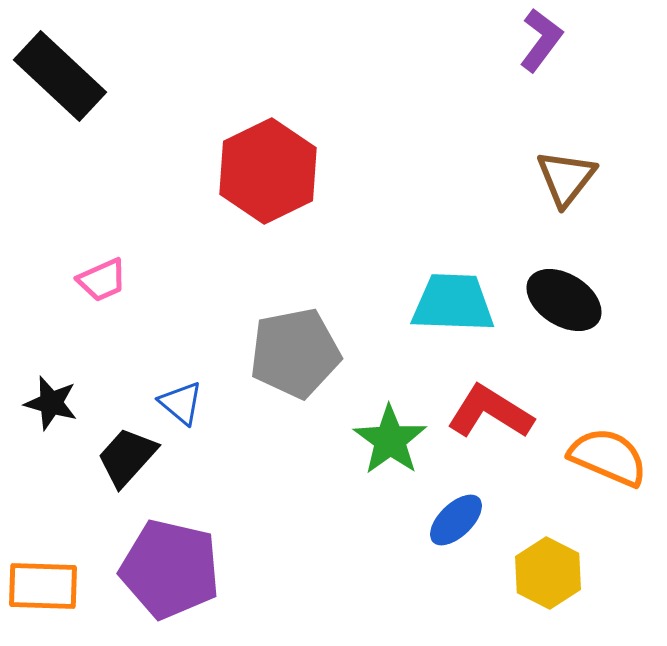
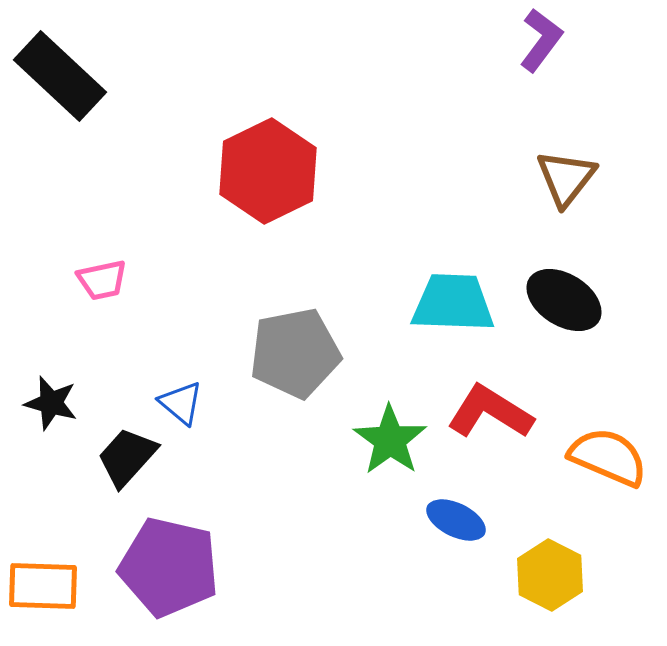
pink trapezoid: rotated 12 degrees clockwise
blue ellipse: rotated 70 degrees clockwise
purple pentagon: moved 1 px left, 2 px up
yellow hexagon: moved 2 px right, 2 px down
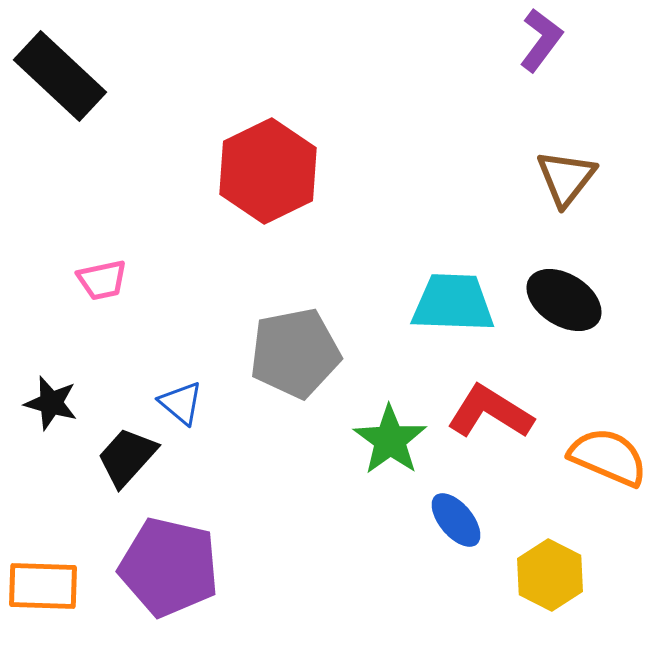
blue ellipse: rotated 24 degrees clockwise
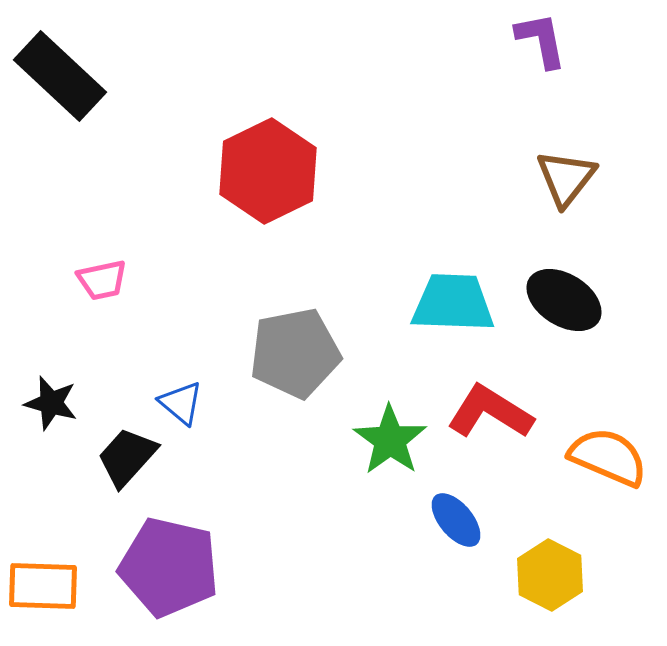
purple L-shape: rotated 48 degrees counterclockwise
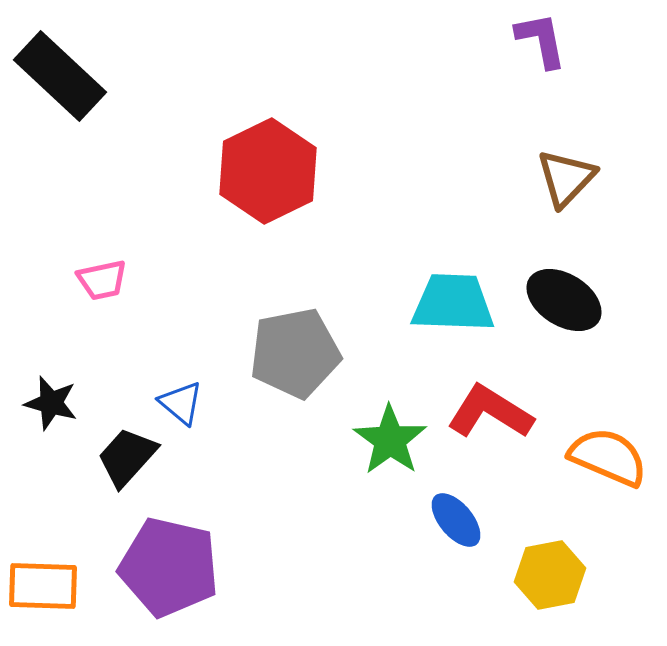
brown triangle: rotated 6 degrees clockwise
yellow hexagon: rotated 22 degrees clockwise
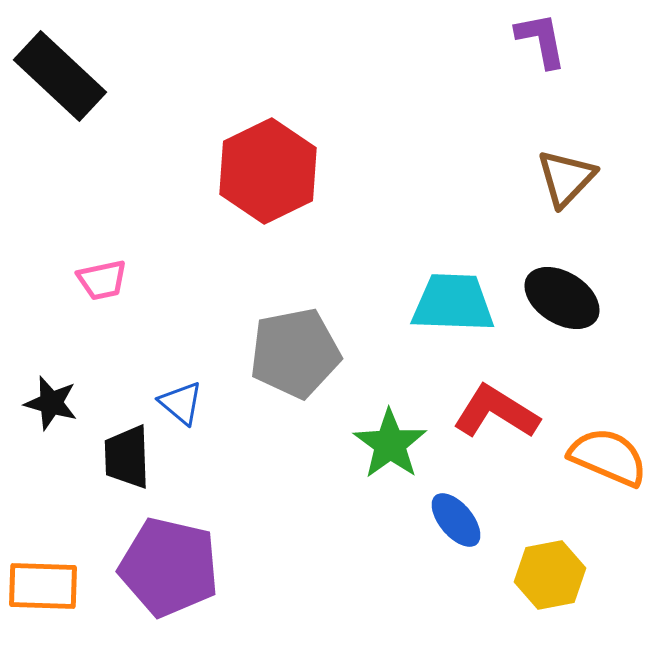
black ellipse: moved 2 px left, 2 px up
red L-shape: moved 6 px right
green star: moved 4 px down
black trapezoid: rotated 44 degrees counterclockwise
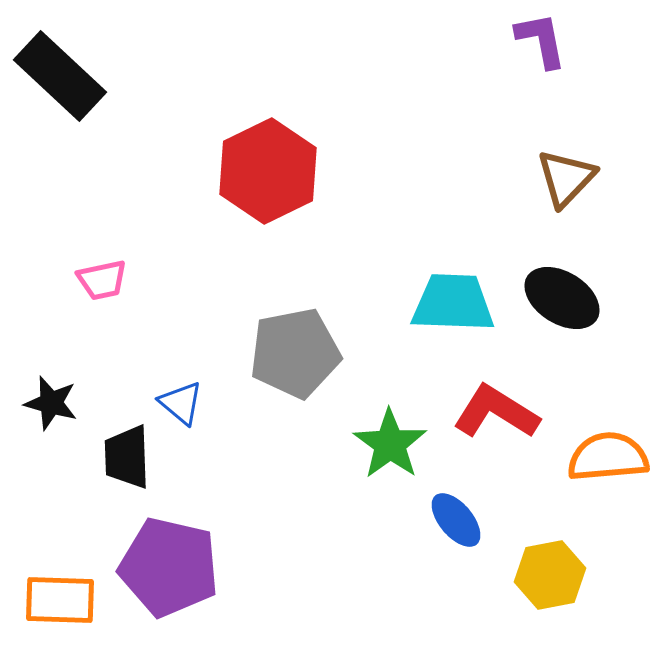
orange semicircle: rotated 28 degrees counterclockwise
orange rectangle: moved 17 px right, 14 px down
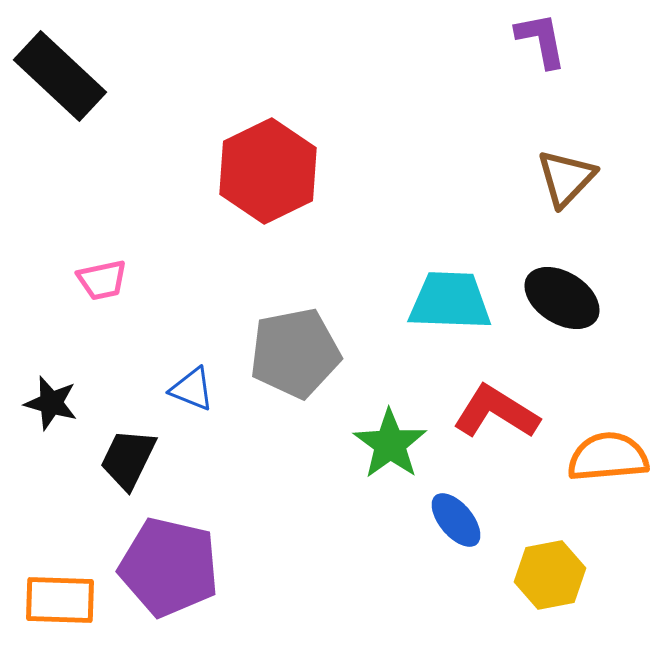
cyan trapezoid: moved 3 px left, 2 px up
blue triangle: moved 11 px right, 14 px up; rotated 18 degrees counterclockwise
black trapezoid: moved 1 px right, 2 px down; rotated 28 degrees clockwise
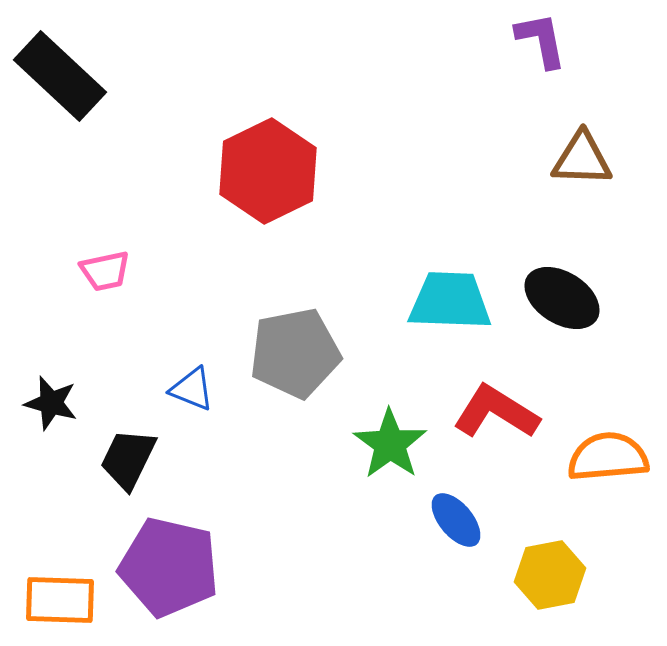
brown triangle: moved 16 px right, 19 px up; rotated 48 degrees clockwise
pink trapezoid: moved 3 px right, 9 px up
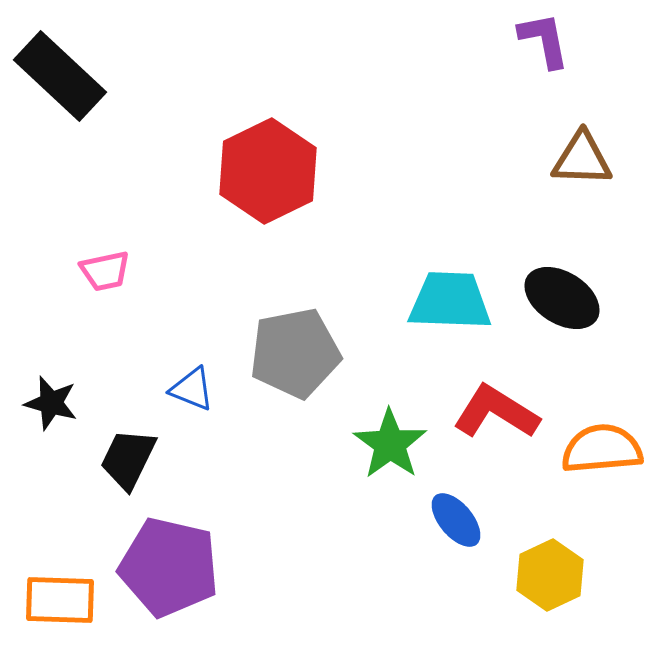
purple L-shape: moved 3 px right
orange semicircle: moved 6 px left, 8 px up
yellow hexagon: rotated 14 degrees counterclockwise
